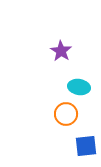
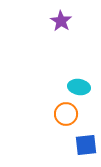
purple star: moved 30 px up
blue square: moved 1 px up
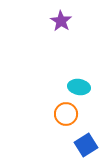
blue square: rotated 25 degrees counterclockwise
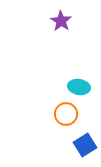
blue square: moved 1 px left
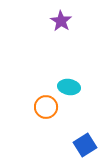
cyan ellipse: moved 10 px left
orange circle: moved 20 px left, 7 px up
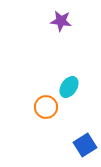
purple star: rotated 25 degrees counterclockwise
cyan ellipse: rotated 65 degrees counterclockwise
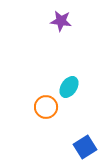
blue square: moved 2 px down
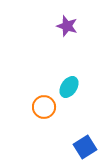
purple star: moved 6 px right, 5 px down; rotated 10 degrees clockwise
orange circle: moved 2 px left
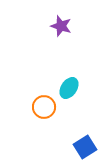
purple star: moved 6 px left
cyan ellipse: moved 1 px down
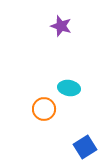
cyan ellipse: rotated 65 degrees clockwise
orange circle: moved 2 px down
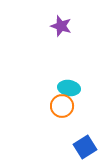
orange circle: moved 18 px right, 3 px up
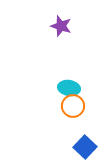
orange circle: moved 11 px right
blue square: rotated 15 degrees counterclockwise
